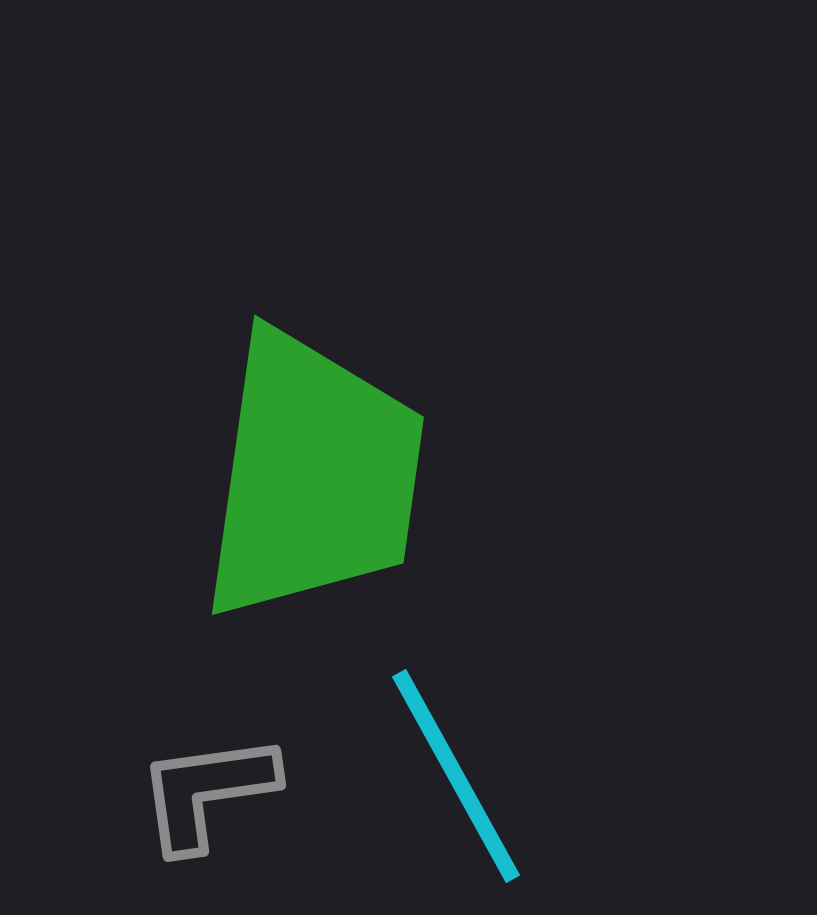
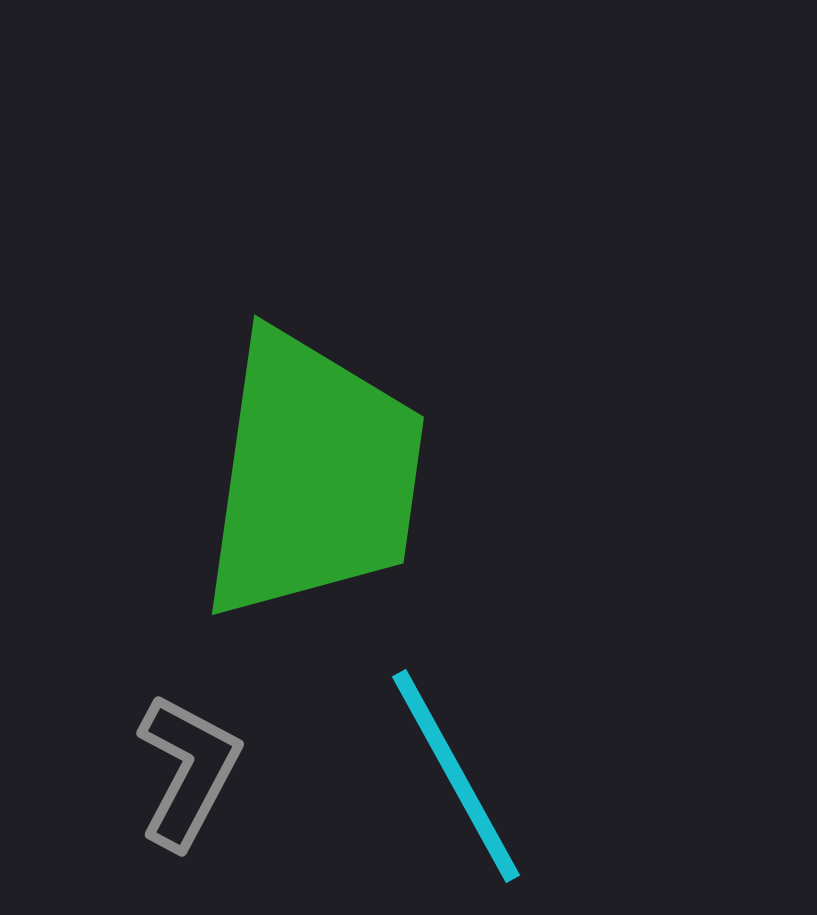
gray L-shape: moved 19 px left, 21 px up; rotated 126 degrees clockwise
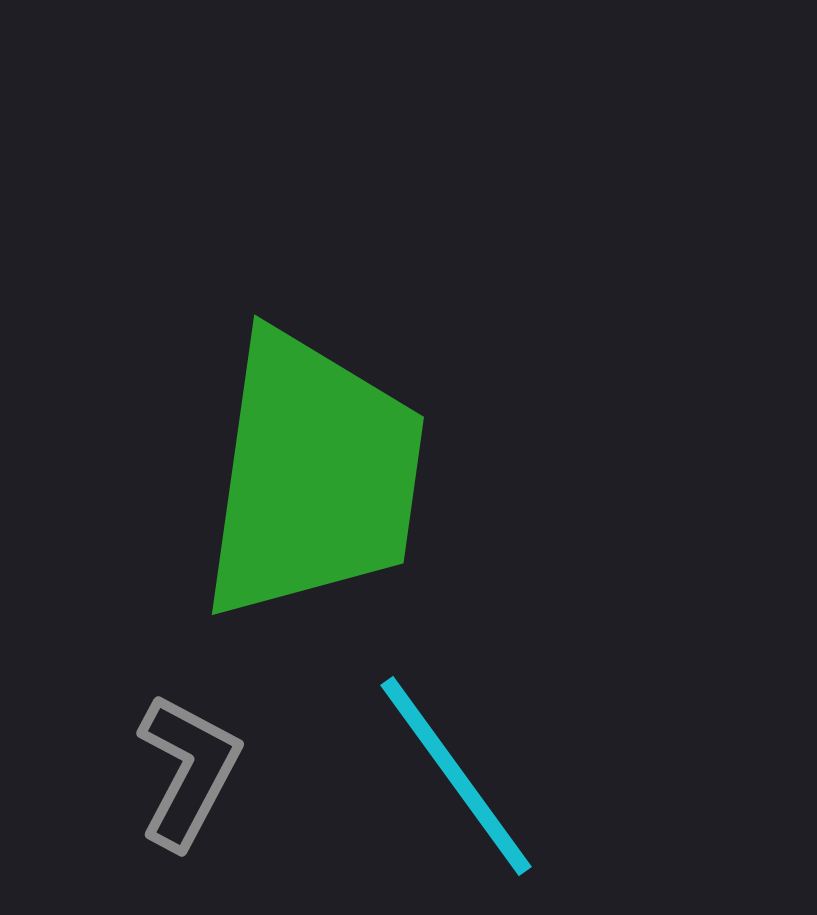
cyan line: rotated 7 degrees counterclockwise
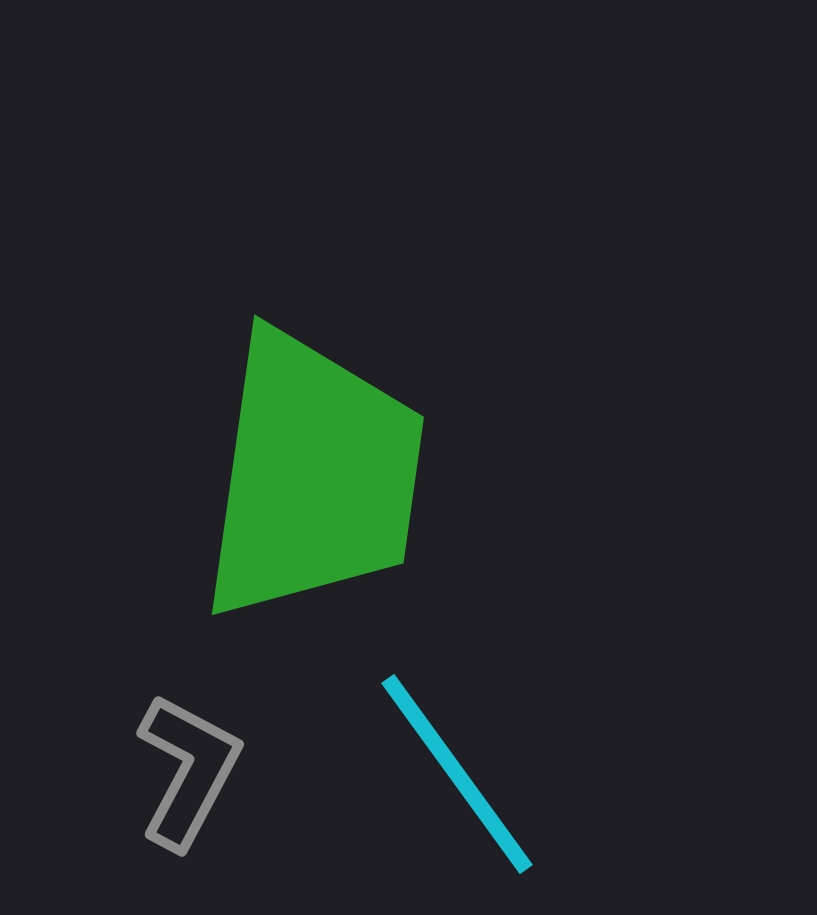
cyan line: moved 1 px right, 2 px up
